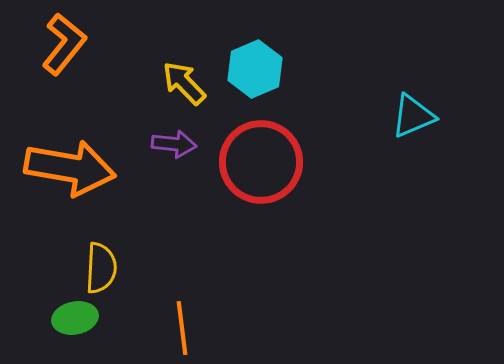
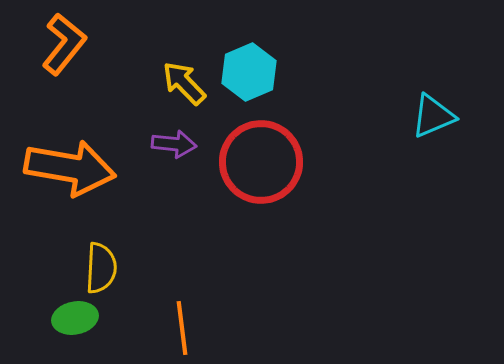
cyan hexagon: moved 6 px left, 3 px down
cyan triangle: moved 20 px right
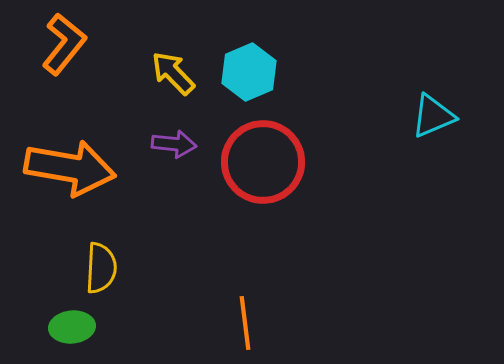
yellow arrow: moved 11 px left, 10 px up
red circle: moved 2 px right
green ellipse: moved 3 px left, 9 px down; rotated 6 degrees clockwise
orange line: moved 63 px right, 5 px up
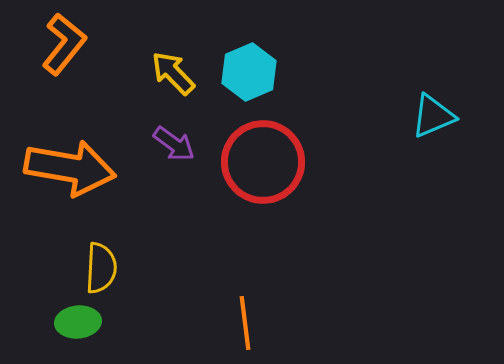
purple arrow: rotated 30 degrees clockwise
green ellipse: moved 6 px right, 5 px up
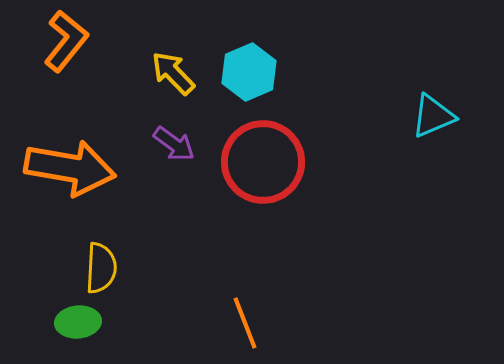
orange L-shape: moved 2 px right, 3 px up
orange line: rotated 14 degrees counterclockwise
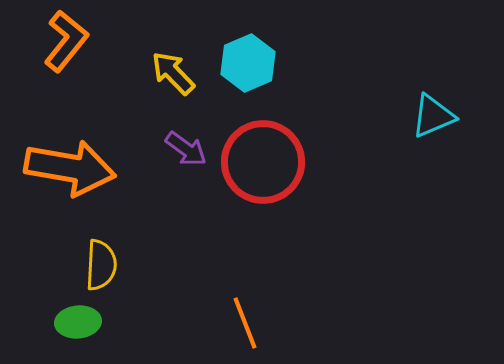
cyan hexagon: moved 1 px left, 9 px up
purple arrow: moved 12 px right, 5 px down
yellow semicircle: moved 3 px up
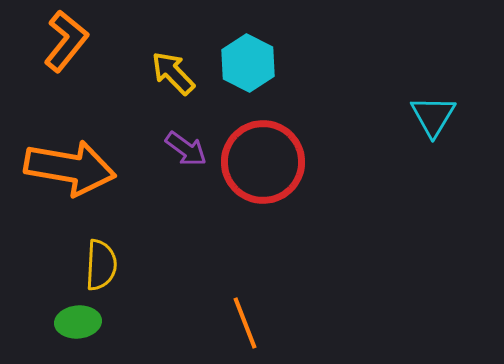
cyan hexagon: rotated 10 degrees counterclockwise
cyan triangle: rotated 36 degrees counterclockwise
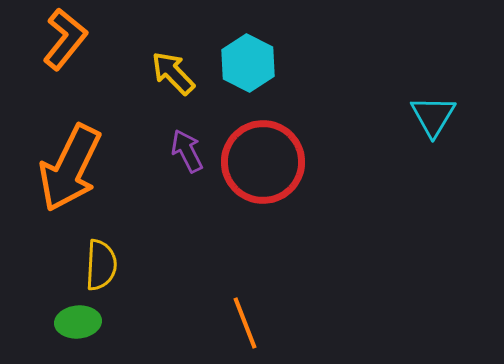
orange L-shape: moved 1 px left, 2 px up
purple arrow: moved 1 px right, 2 px down; rotated 153 degrees counterclockwise
orange arrow: rotated 106 degrees clockwise
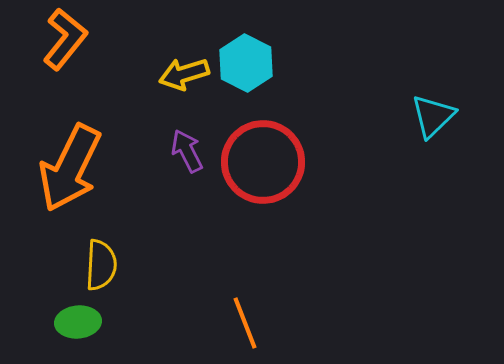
cyan hexagon: moved 2 px left
yellow arrow: moved 11 px right, 1 px down; rotated 63 degrees counterclockwise
cyan triangle: rotated 15 degrees clockwise
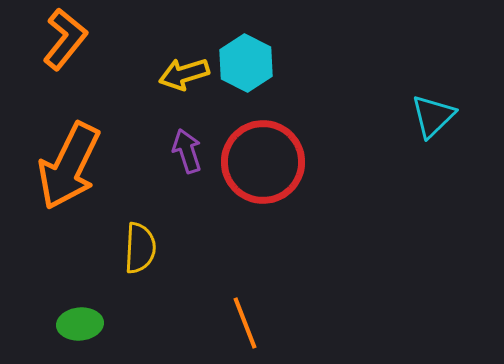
purple arrow: rotated 9 degrees clockwise
orange arrow: moved 1 px left, 2 px up
yellow semicircle: moved 39 px right, 17 px up
green ellipse: moved 2 px right, 2 px down
